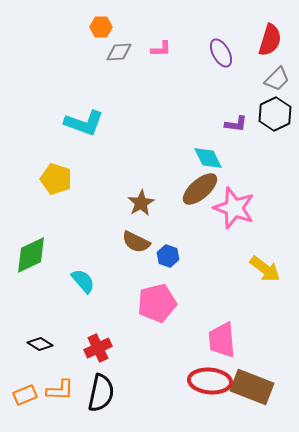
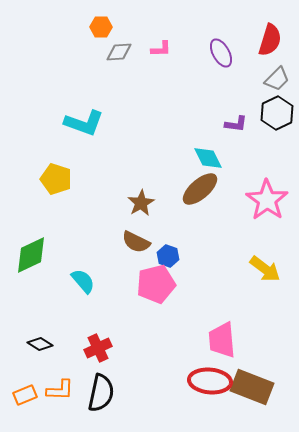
black hexagon: moved 2 px right, 1 px up
pink star: moved 33 px right, 8 px up; rotated 15 degrees clockwise
pink pentagon: moved 1 px left, 19 px up
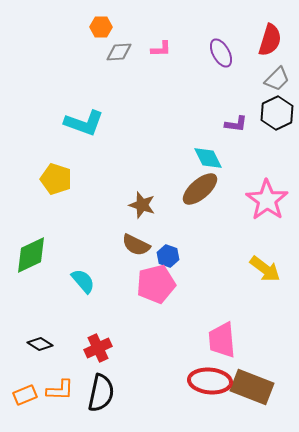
brown star: moved 1 px right, 2 px down; rotated 24 degrees counterclockwise
brown semicircle: moved 3 px down
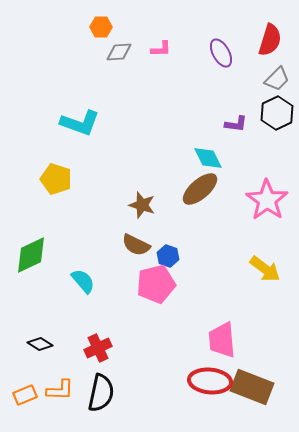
cyan L-shape: moved 4 px left
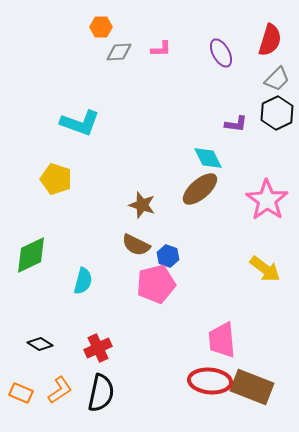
cyan semicircle: rotated 56 degrees clockwise
orange L-shape: rotated 36 degrees counterclockwise
orange rectangle: moved 4 px left, 2 px up; rotated 45 degrees clockwise
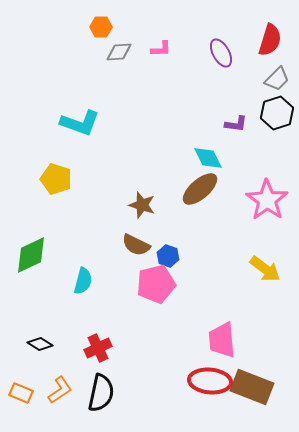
black hexagon: rotated 8 degrees clockwise
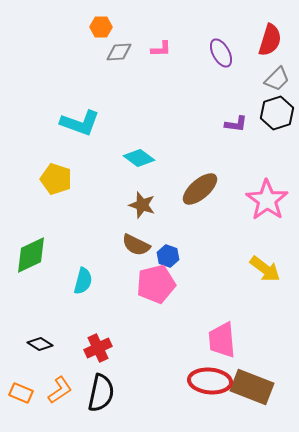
cyan diamond: moved 69 px left; rotated 28 degrees counterclockwise
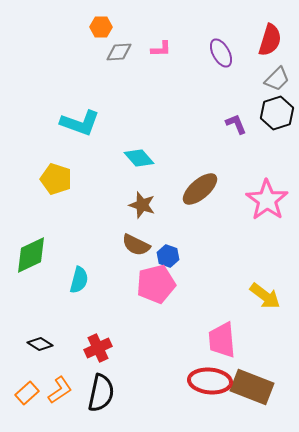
purple L-shape: rotated 120 degrees counterclockwise
cyan diamond: rotated 12 degrees clockwise
yellow arrow: moved 27 px down
cyan semicircle: moved 4 px left, 1 px up
orange rectangle: moved 6 px right; rotated 65 degrees counterclockwise
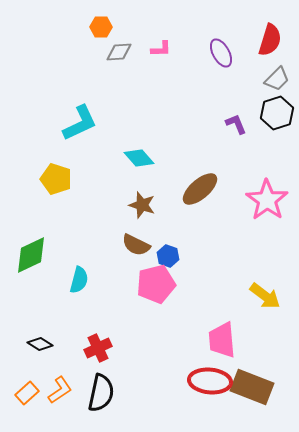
cyan L-shape: rotated 45 degrees counterclockwise
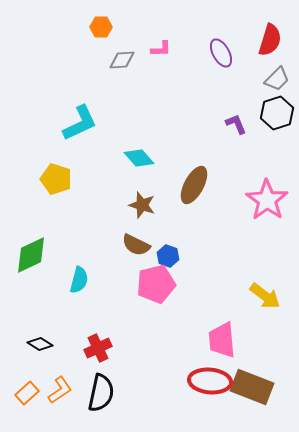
gray diamond: moved 3 px right, 8 px down
brown ellipse: moved 6 px left, 4 px up; rotated 21 degrees counterclockwise
